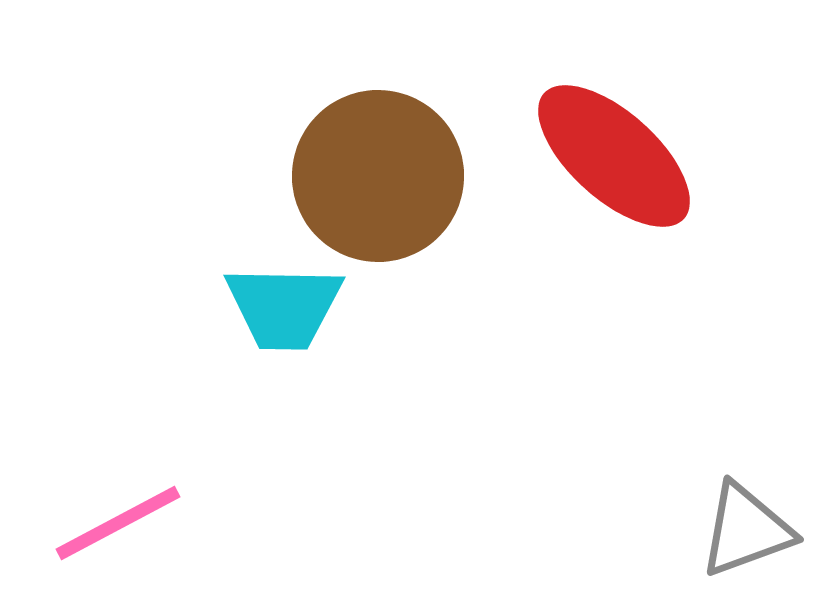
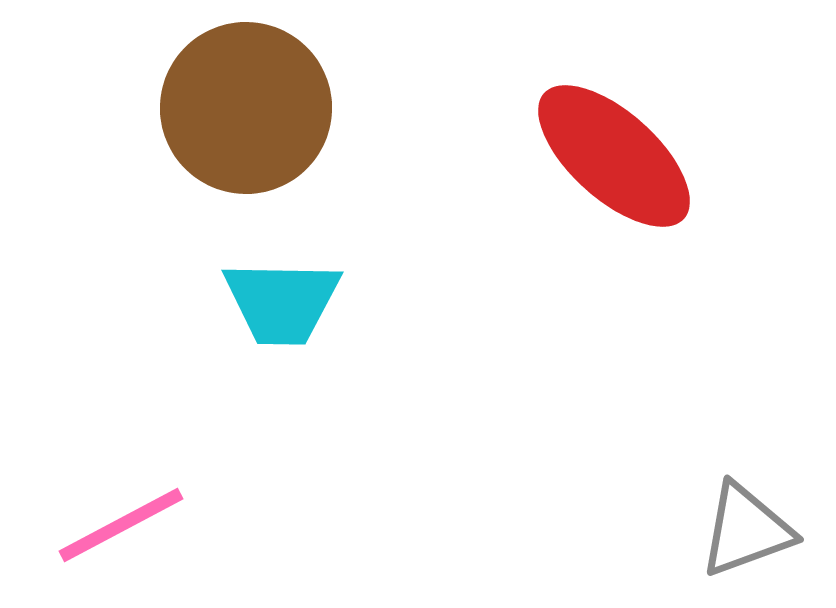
brown circle: moved 132 px left, 68 px up
cyan trapezoid: moved 2 px left, 5 px up
pink line: moved 3 px right, 2 px down
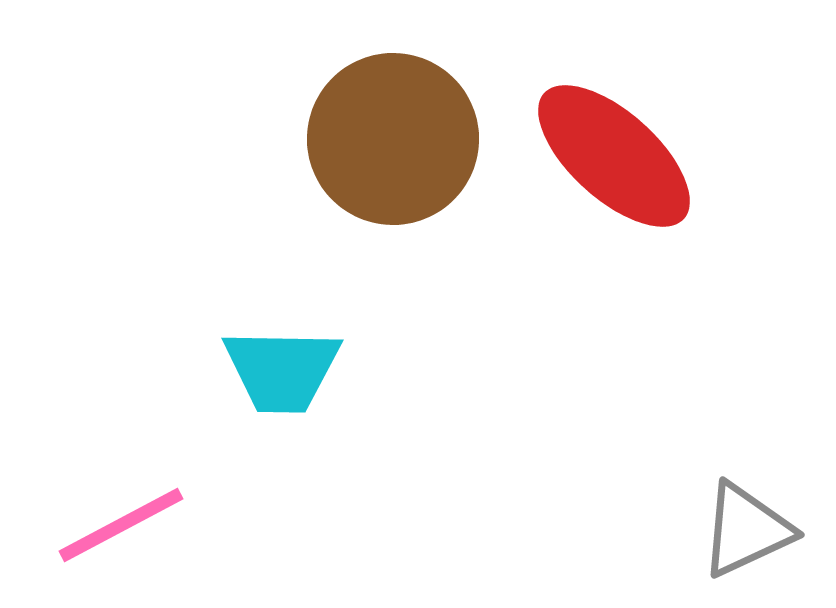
brown circle: moved 147 px right, 31 px down
cyan trapezoid: moved 68 px down
gray triangle: rotated 5 degrees counterclockwise
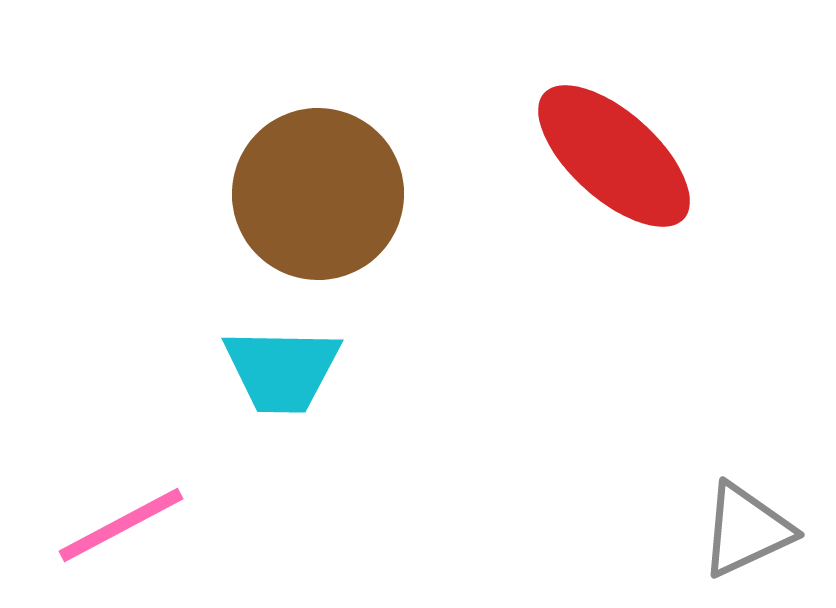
brown circle: moved 75 px left, 55 px down
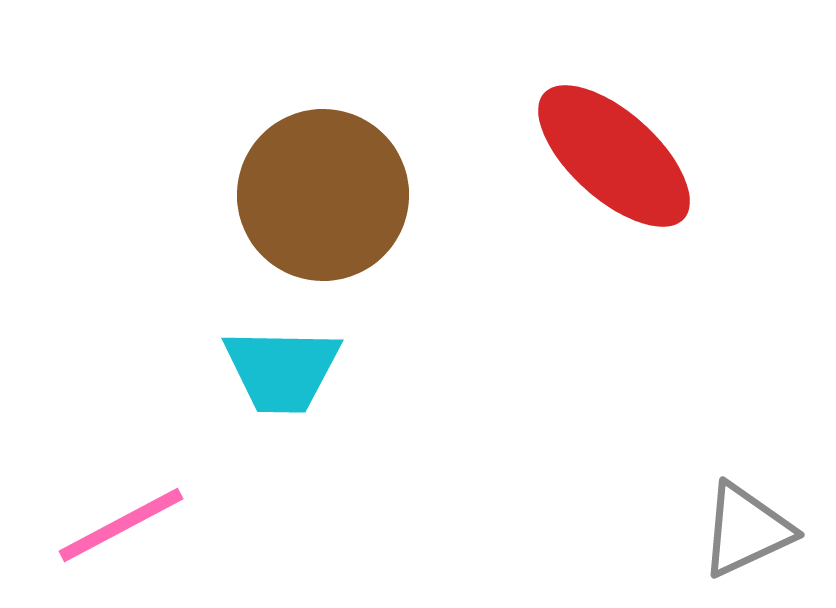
brown circle: moved 5 px right, 1 px down
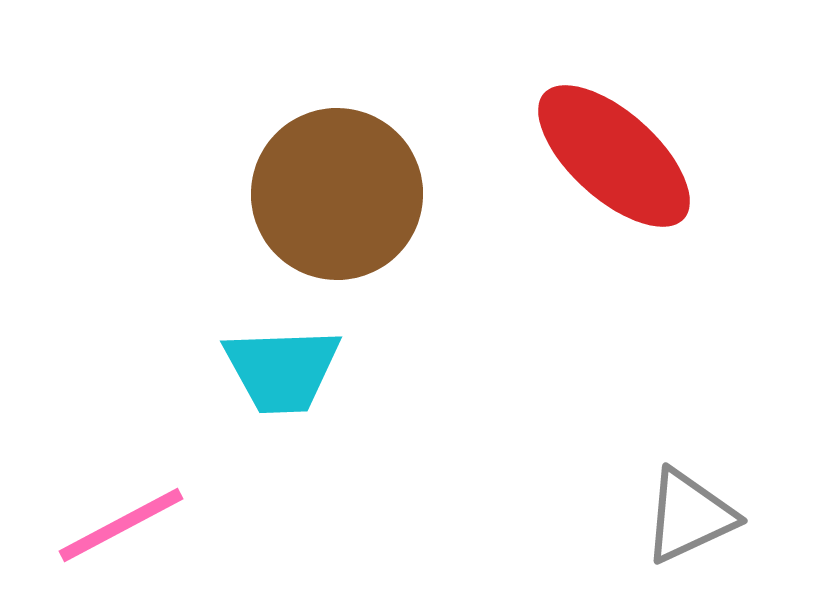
brown circle: moved 14 px right, 1 px up
cyan trapezoid: rotated 3 degrees counterclockwise
gray triangle: moved 57 px left, 14 px up
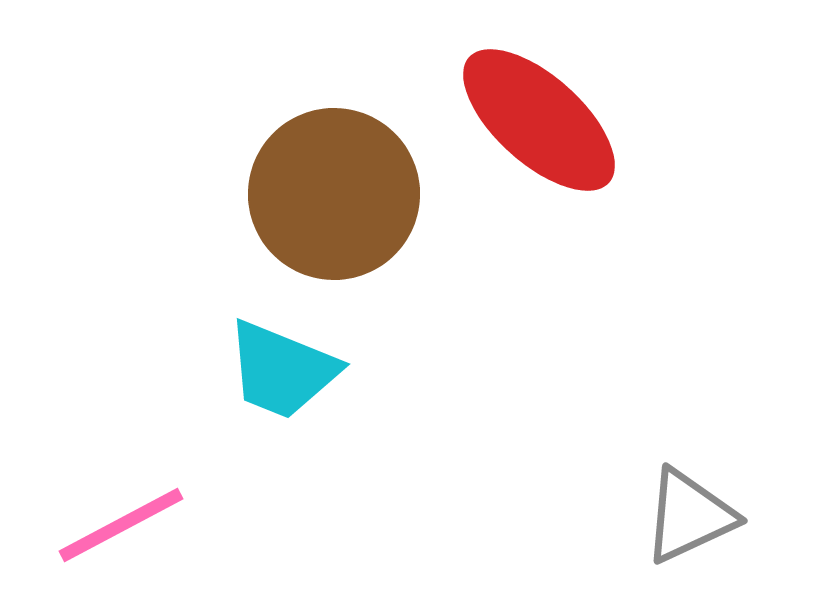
red ellipse: moved 75 px left, 36 px up
brown circle: moved 3 px left
cyan trapezoid: rotated 24 degrees clockwise
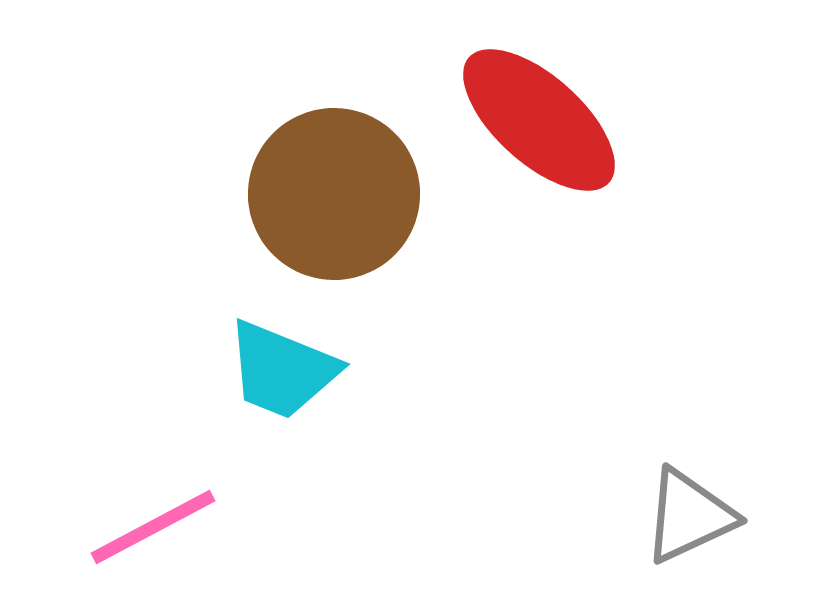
pink line: moved 32 px right, 2 px down
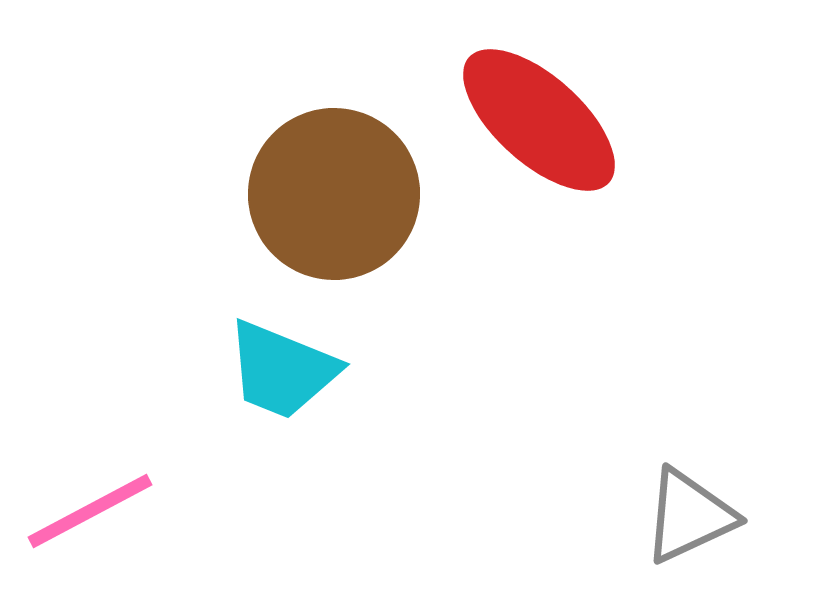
pink line: moved 63 px left, 16 px up
